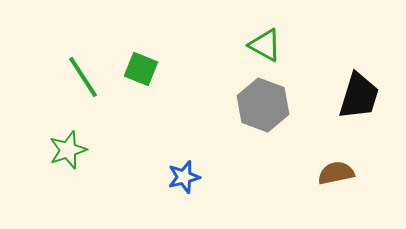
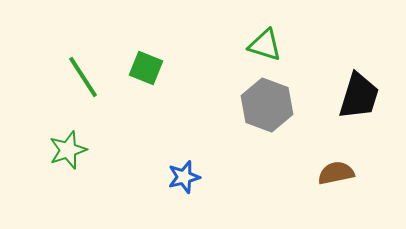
green triangle: rotated 12 degrees counterclockwise
green square: moved 5 px right, 1 px up
gray hexagon: moved 4 px right
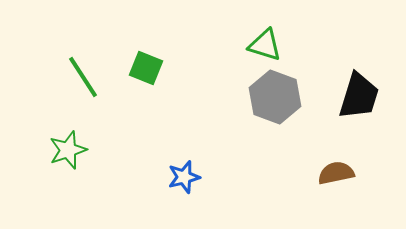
gray hexagon: moved 8 px right, 8 px up
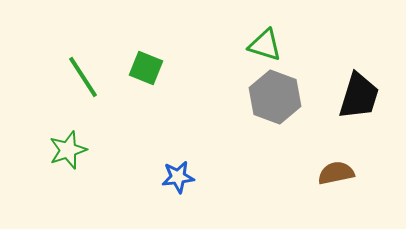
blue star: moved 6 px left; rotated 8 degrees clockwise
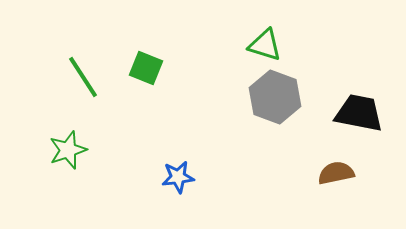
black trapezoid: moved 17 px down; rotated 96 degrees counterclockwise
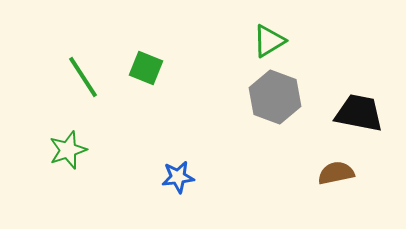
green triangle: moved 4 px right, 4 px up; rotated 48 degrees counterclockwise
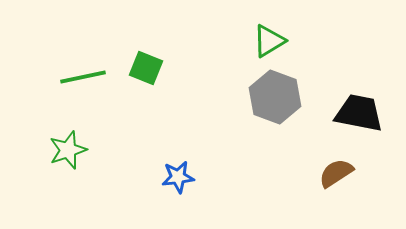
green line: rotated 69 degrees counterclockwise
brown semicircle: rotated 21 degrees counterclockwise
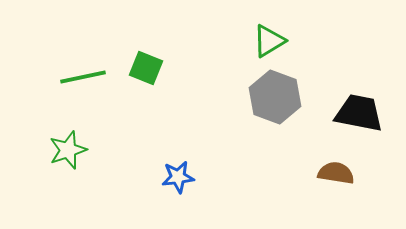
brown semicircle: rotated 42 degrees clockwise
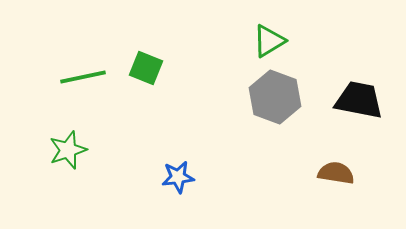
black trapezoid: moved 13 px up
